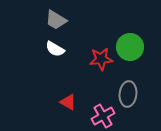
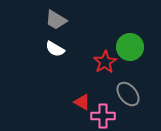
red star: moved 4 px right, 3 px down; rotated 25 degrees counterclockwise
gray ellipse: rotated 45 degrees counterclockwise
red triangle: moved 14 px right
pink cross: rotated 30 degrees clockwise
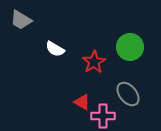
gray trapezoid: moved 35 px left
red star: moved 11 px left
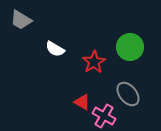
pink cross: moved 1 px right; rotated 30 degrees clockwise
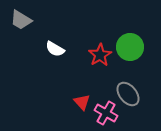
red star: moved 6 px right, 7 px up
red triangle: rotated 18 degrees clockwise
pink cross: moved 2 px right, 3 px up
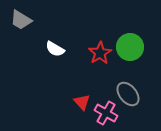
red star: moved 2 px up
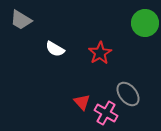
green circle: moved 15 px right, 24 px up
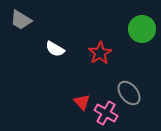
green circle: moved 3 px left, 6 px down
gray ellipse: moved 1 px right, 1 px up
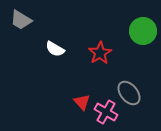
green circle: moved 1 px right, 2 px down
pink cross: moved 1 px up
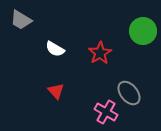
red triangle: moved 26 px left, 11 px up
